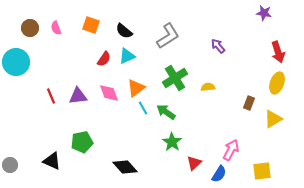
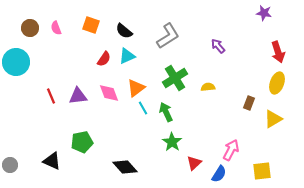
green arrow: rotated 30 degrees clockwise
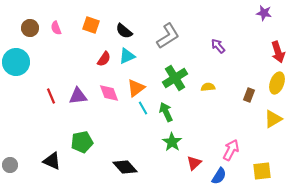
brown rectangle: moved 8 px up
blue semicircle: moved 2 px down
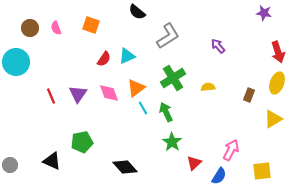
black semicircle: moved 13 px right, 19 px up
green cross: moved 2 px left
purple triangle: moved 2 px up; rotated 48 degrees counterclockwise
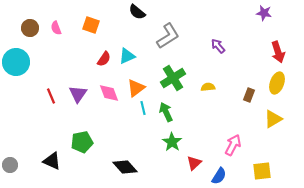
cyan line: rotated 16 degrees clockwise
pink arrow: moved 2 px right, 5 px up
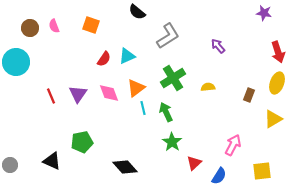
pink semicircle: moved 2 px left, 2 px up
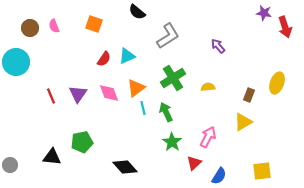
orange square: moved 3 px right, 1 px up
red arrow: moved 7 px right, 25 px up
yellow triangle: moved 30 px left, 3 px down
pink arrow: moved 25 px left, 8 px up
black triangle: moved 4 px up; rotated 18 degrees counterclockwise
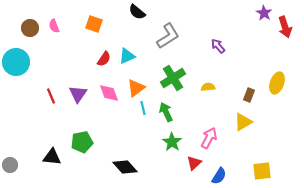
purple star: rotated 21 degrees clockwise
pink arrow: moved 1 px right, 1 px down
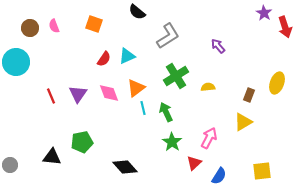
green cross: moved 3 px right, 2 px up
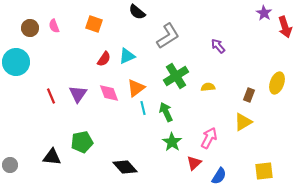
yellow square: moved 2 px right
